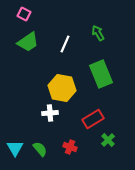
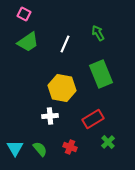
white cross: moved 3 px down
green cross: moved 2 px down
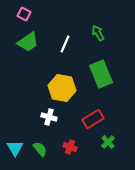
white cross: moved 1 px left, 1 px down; rotated 21 degrees clockwise
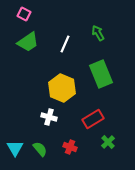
yellow hexagon: rotated 12 degrees clockwise
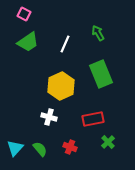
yellow hexagon: moved 1 px left, 2 px up; rotated 12 degrees clockwise
red rectangle: rotated 20 degrees clockwise
cyan triangle: rotated 12 degrees clockwise
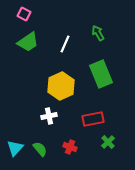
white cross: moved 1 px up; rotated 28 degrees counterclockwise
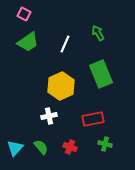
green cross: moved 3 px left, 2 px down; rotated 32 degrees counterclockwise
green semicircle: moved 1 px right, 2 px up
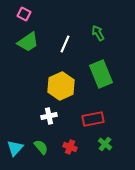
green cross: rotated 24 degrees clockwise
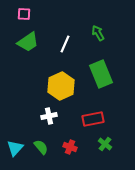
pink square: rotated 24 degrees counterclockwise
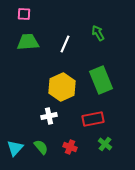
green trapezoid: rotated 150 degrees counterclockwise
green rectangle: moved 6 px down
yellow hexagon: moved 1 px right, 1 px down
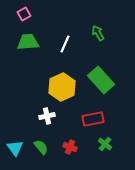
pink square: rotated 32 degrees counterclockwise
green rectangle: rotated 20 degrees counterclockwise
white cross: moved 2 px left
cyan triangle: rotated 18 degrees counterclockwise
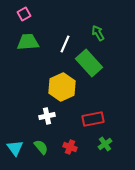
green rectangle: moved 12 px left, 17 px up
green cross: rotated 16 degrees clockwise
